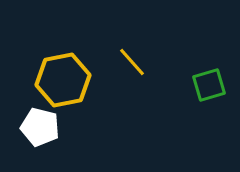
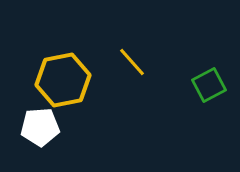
green square: rotated 12 degrees counterclockwise
white pentagon: rotated 18 degrees counterclockwise
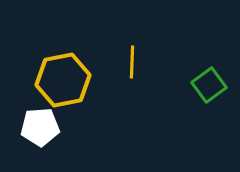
yellow line: rotated 44 degrees clockwise
green square: rotated 8 degrees counterclockwise
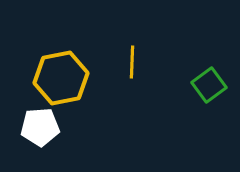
yellow hexagon: moved 2 px left, 2 px up
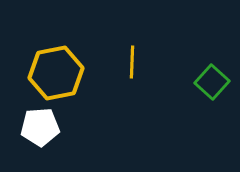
yellow hexagon: moved 5 px left, 5 px up
green square: moved 3 px right, 3 px up; rotated 12 degrees counterclockwise
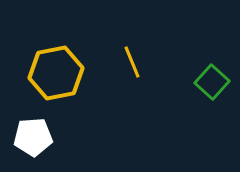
yellow line: rotated 24 degrees counterclockwise
white pentagon: moved 7 px left, 10 px down
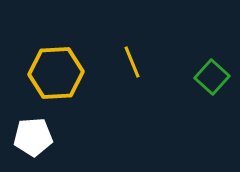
yellow hexagon: rotated 8 degrees clockwise
green square: moved 5 px up
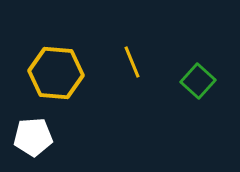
yellow hexagon: rotated 8 degrees clockwise
green square: moved 14 px left, 4 px down
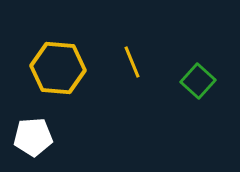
yellow hexagon: moved 2 px right, 5 px up
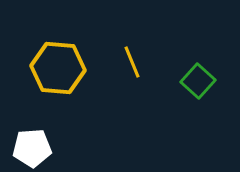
white pentagon: moved 1 px left, 11 px down
